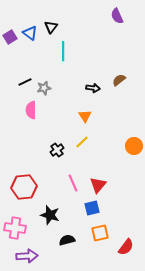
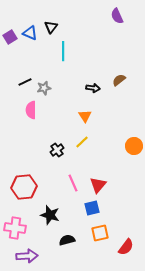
blue triangle: rotated 14 degrees counterclockwise
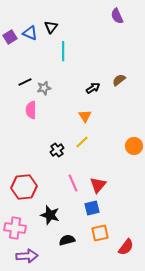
black arrow: rotated 40 degrees counterclockwise
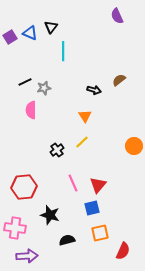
black arrow: moved 1 px right, 2 px down; rotated 48 degrees clockwise
red semicircle: moved 3 px left, 4 px down; rotated 12 degrees counterclockwise
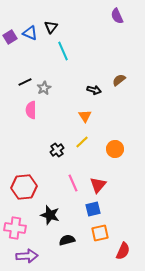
cyan line: rotated 24 degrees counterclockwise
gray star: rotated 16 degrees counterclockwise
orange circle: moved 19 px left, 3 px down
blue square: moved 1 px right, 1 px down
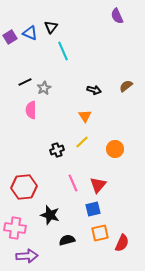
brown semicircle: moved 7 px right, 6 px down
black cross: rotated 16 degrees clockwise
red semicircle: moved 1 px left, 8 px up
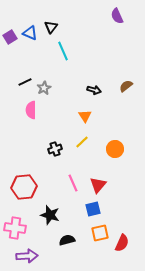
black cross: moved 2 px left, 1 px up
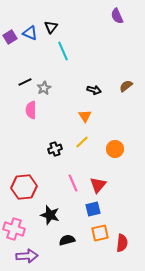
pink cross: moved 1 px left, 1 px down; rotated 10 degrees clockwise
red semicircle: rotated 18 degrees counterclockwise
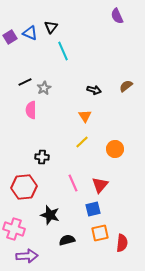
black cross: moved 13 px left, 8 px down; rotated 24 degrees clockwise
red triangle: moved 2 px right
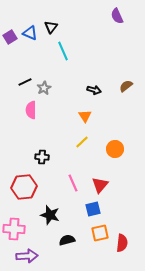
pink cross: rotated 15 degrees counterclockwise
